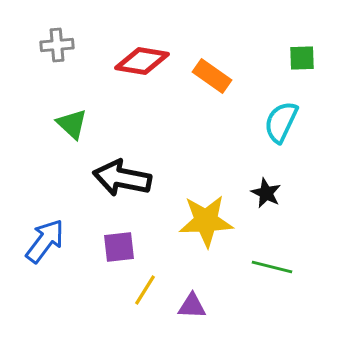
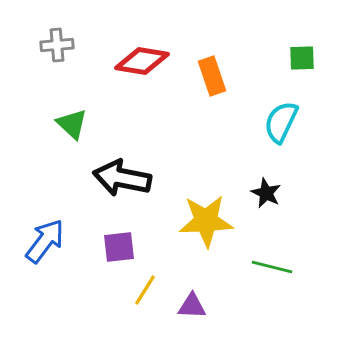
orange rectangle: rotated 36 degrees clockwise
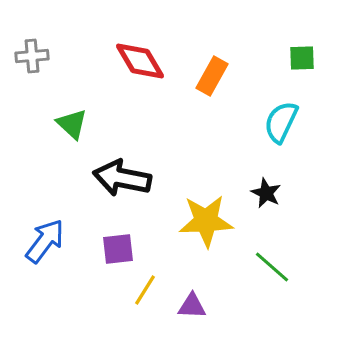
gray cross: moved 25 px left, 11 px down
red diamond: moved 2 px left; rotated 50 degrees clockwise
orange rectangle: rotated 48 degrees clockwise
purple square: moved 1 px left, 2 px down
green line: rotated 27 degrees clockwise
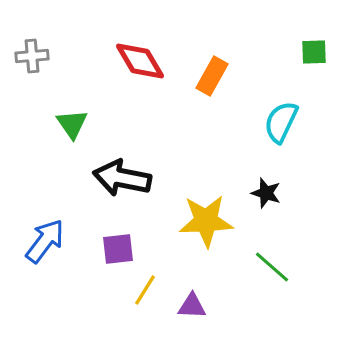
green square: moved 12 px right, 6 px up
green triangle: rotated 12 degrees clockwise
black star: rotated 8 degrees counterclockwise
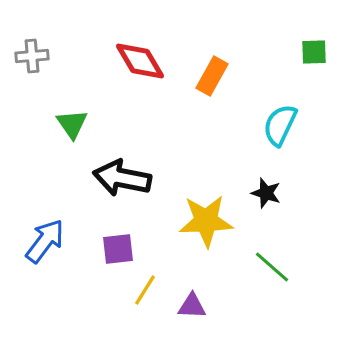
cyan semicircle: moved 1 px left, 3 px down
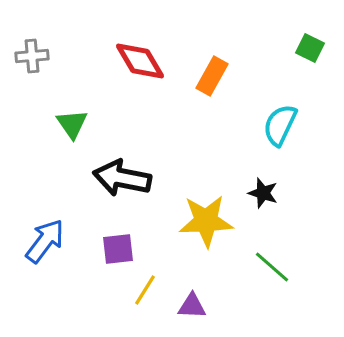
green square: moved 4 px left, 4 px up; rotated 28 degrees clockwise
black star: moved 3 px left
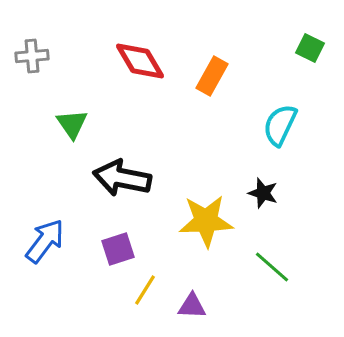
purple square: rotated 12 degrees counterclockwise
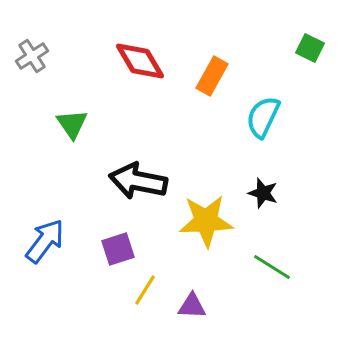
gray cross: rotated 28 degrees counterclockwise
cyan semicircle: moved 17 px left, 8 px up
black arrow: moved 16 px right, 3 px down
green line: rotated 9 degrees counterclockwise
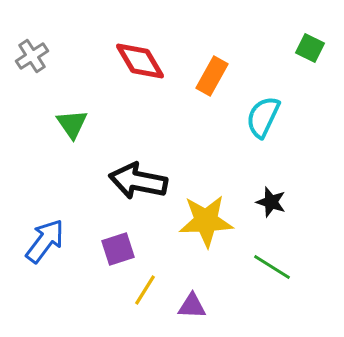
black star: moved 8 px right, 9 px down
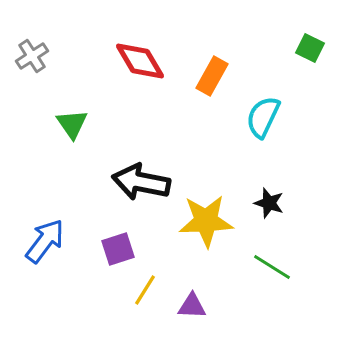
black arrow: moved 3 px right, 1 px down
black star: moved 2 px left, 1 px down
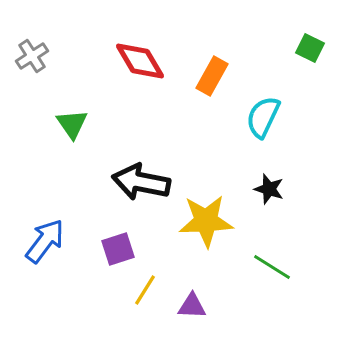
black star: moved 14 px up
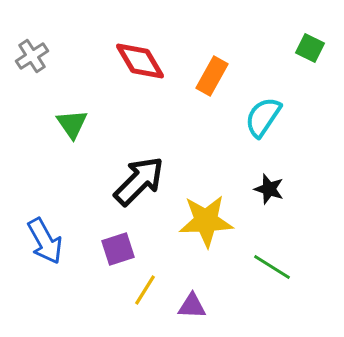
cyan semicircle: rotated 9 degrees clockwise
black arrow: moved 2 px left, 1 px up; rotated 124 degrees clockwise
blue arrow: rotated 114 degrees clockwise
